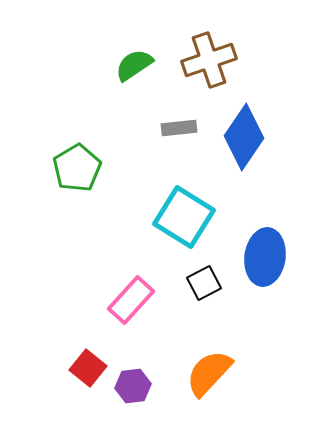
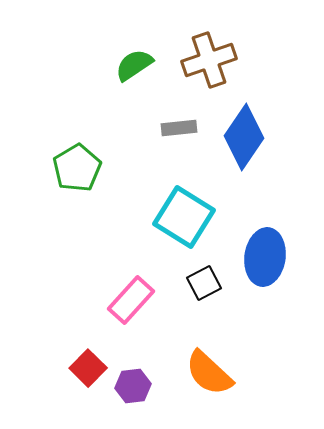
red square: rotated 6 degrees clockwise
orange semicircle: rotated 90 degrees counterclockwise
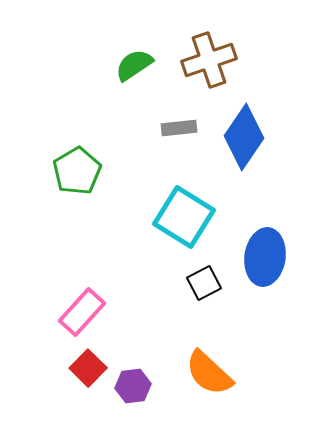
green pentagon: moved 3 px down
pink rectangle: moved 49 px left, 12 px down
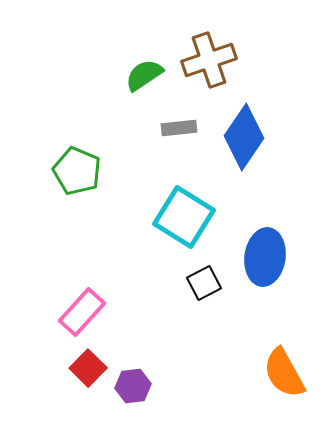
green semicircle: moved 10 px right, 10 px down
green pentagon: rotated 18 degrees counterclockwise
orange semicircle: moved 75 px right; rotated 18 degrees clockwise
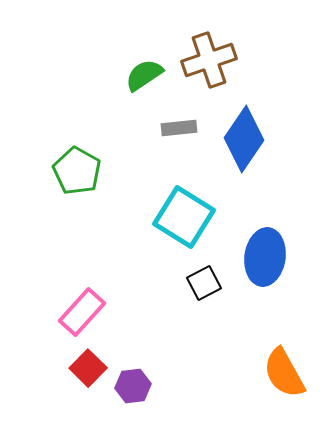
blue diamond: moved 2 px down
green pentagon: rotated 6 degrees clockwise
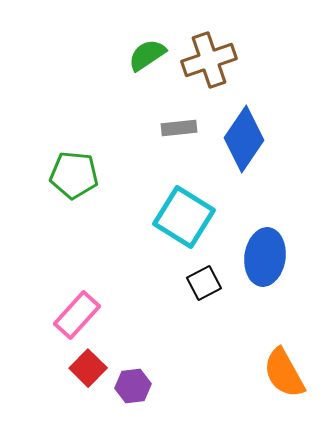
green semicircle: moved 3 px right, 20 px up
green pentagon: moved 3 px left, 4 px down; rotated 24 degrees counterclockwise
pink rectangle: moved 5 px left, 3 px down
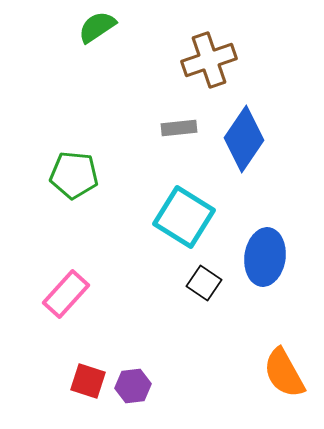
green semicircle: moved 50 px left, 28 px up
black square: rotated 28 degrees counterclockwise
pink rectangle: moved 11 px left, 21 px up
red square: moved 13 px down; rotated 27 degrees counterclockwise
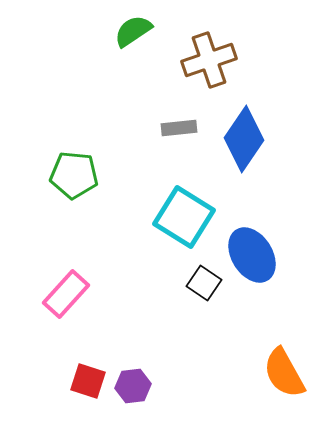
green semicircle: moved 36 px right, 4 px down
blue ellipse: moved 13 px left, 2 px up; rotated 40 degrees counterclockwise
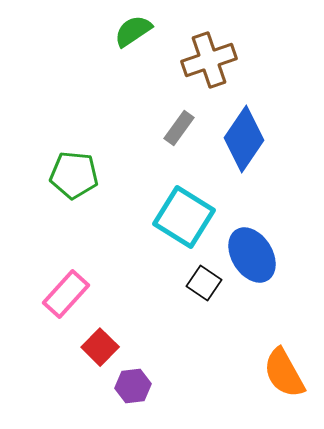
gray rectangle: rotated 48 degrees counterclockwise
red square: moved 12 px right, 34 px up; rotated 27 degrees clockwise
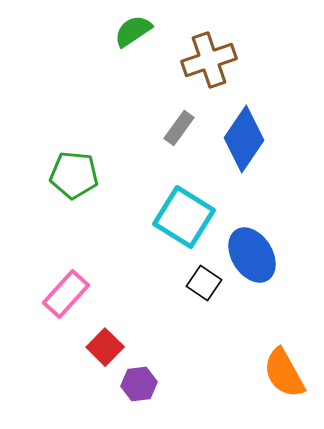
red square: moved 5 px right
purple hexagon: moved 6 px right, 2 px up
